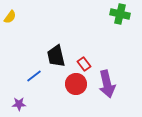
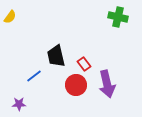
green cross: moved 2 px left, 3 px down
red circle: moved 1 px down
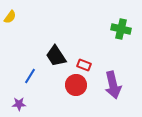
green cross: moved 3 px right, 12 px down
black trapezoid: rotated 20 degrees counterclockwise
red rectangle: moved 1 px down; rotated 32 degrees counterclockwise
blue line: moved 4 px left; rotated 21 degrees counterclockwise
purple arrow: moved 6 px right, 1 px down
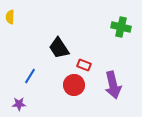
yellow semicircle: rotated 144 degrees clockwise
green cross: moved 2 px up
black trapezoid: moved 3 px right, 8 px up
red circle: moved 2 px left
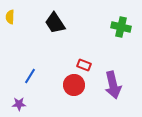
black trapezoid: moved 4 px left, 25 px up
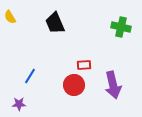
yellow semicircle: rotated 32 degrees counterclockwise
black trapezoid: rotated 10 degrees clockwise
red rectangle: rotated 24 degrees counterclockwise
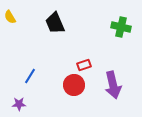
red rectangle: rotated 16 degrees counterclockwise
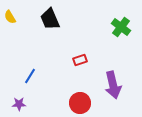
black trapezoid: moved 5 px left, 4 px up
green cross: rotated 24 degrees clockwise
red rectangle: moved 4 px left, 5 px up
red circle: moved 6 px right, 18 px down
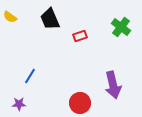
yellow semicircle: rotated 24 degrees counterclockwise
red rectangle: moved 24 px up
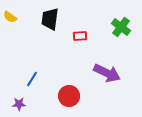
black trapezoid: rotated 30 degrees clockwise
red rectangle: rotated 16 degrees clockwise
blue line: moved 2 px right, 3 px down
purple arrow: moved 6 px left, 12 px up; rotated 52 degrees counterclockwise
red circle: moved 11 px left, 7 px up
